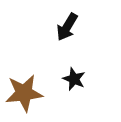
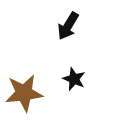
black arrow: moved 1 px right, 1 px up
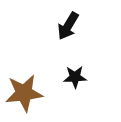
black star: moved 1 px right, 2 px up; rotated 25 degrees counterclockwise
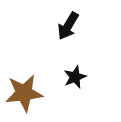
black star: rotated 20 degrees counterclockwise
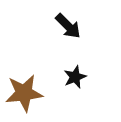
black arrow: rotated 76 degrees counterclockwise
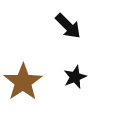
brown star: moved 1 px left, 11 px up; rotated 27 degrees counterclockwise
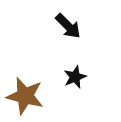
brown star: moved 2 px right, 14 px down; rotated 24 degrees counterclockwise
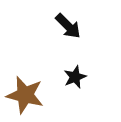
brown star: moved 1 px up
